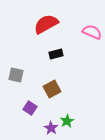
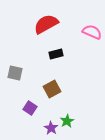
gray square: moved 1 px left, 2 px up
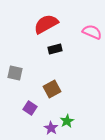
black rectangle: moved 1 px left, 5 px up
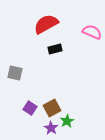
brown square: moved 19 px down
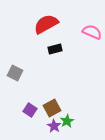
gray square: rotated 14 degrees clockwise
purple square: moved 2 px down
purple star: moved 3 px right, 2 px up
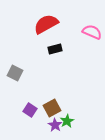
purple star: moved 1 px right, 1 px up
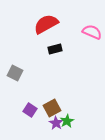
purple star: moved 1 px right, 2 px up
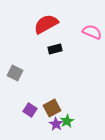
purple star: moved 1 px down
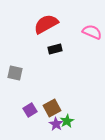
gray square: rotated 14 degrees counterclockwise
purple square: rotated 24 degrees clockwise
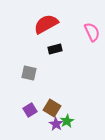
pink semicircle: rotated 42 degrees clockwise
gray square: moved 14 px right
brown square: rotated 30 degrees counterclockwise
